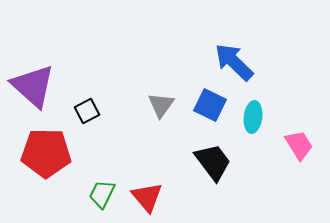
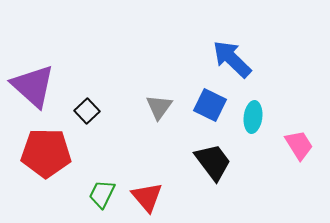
blue arrow: moved 2 px left, 3 px up
gray triangle: moved 2 px left, 2 px down
black square: rotated 15 degrees counterclockwise
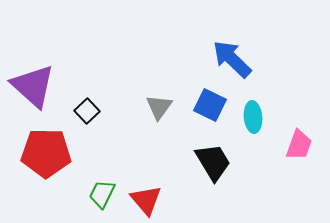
cyan ellipse: rotated 12 degrees counterclockwise
pink trapezoid: rotated 52 degrees clockwise
black trapezoid: rotated 6 degrees clockwise
red triangle: moved 1 px left, 3 px down
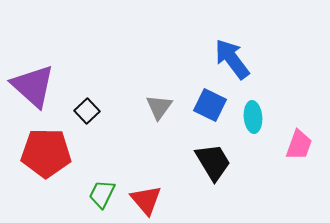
blue arrow: rotated 9 degrees clockwise
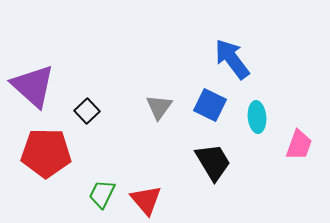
cyan ellipse: moved 4 px right
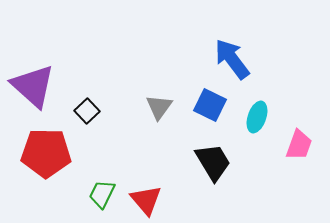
cyan ellipse: rotated 24 degrees clockwise
